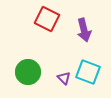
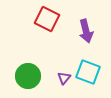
purple arrow: moved 2 px right, 1 px down
green circle: moved 4 px down
purple triangle: rotated 24 degrees clockwise
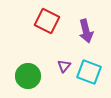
red square: moved 2 px down
cyan square: moved 1 px right
purple triangle: moved 12 px up
